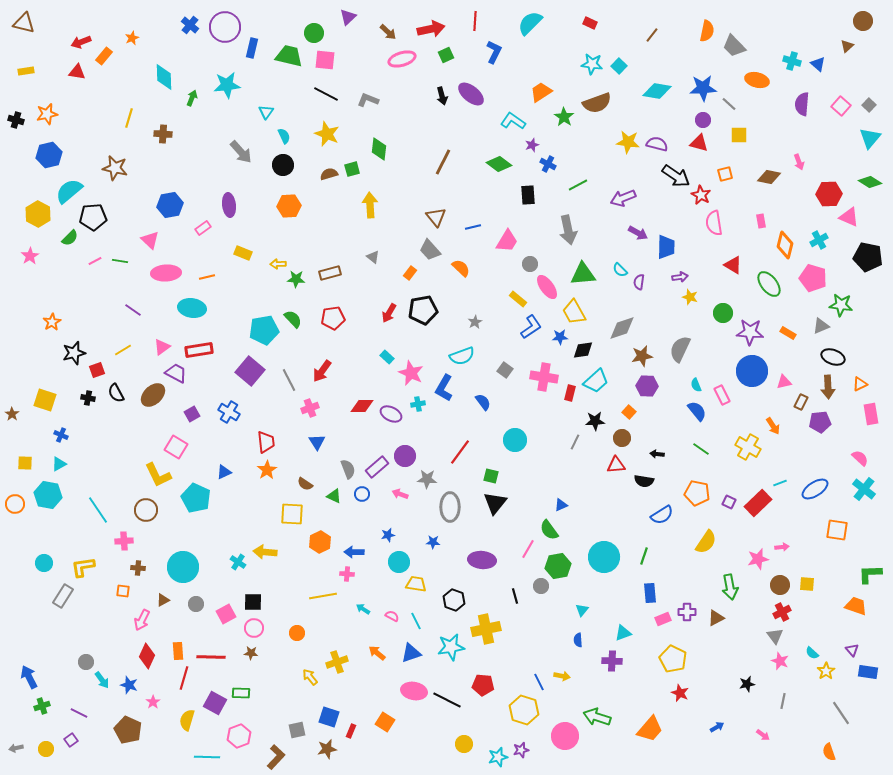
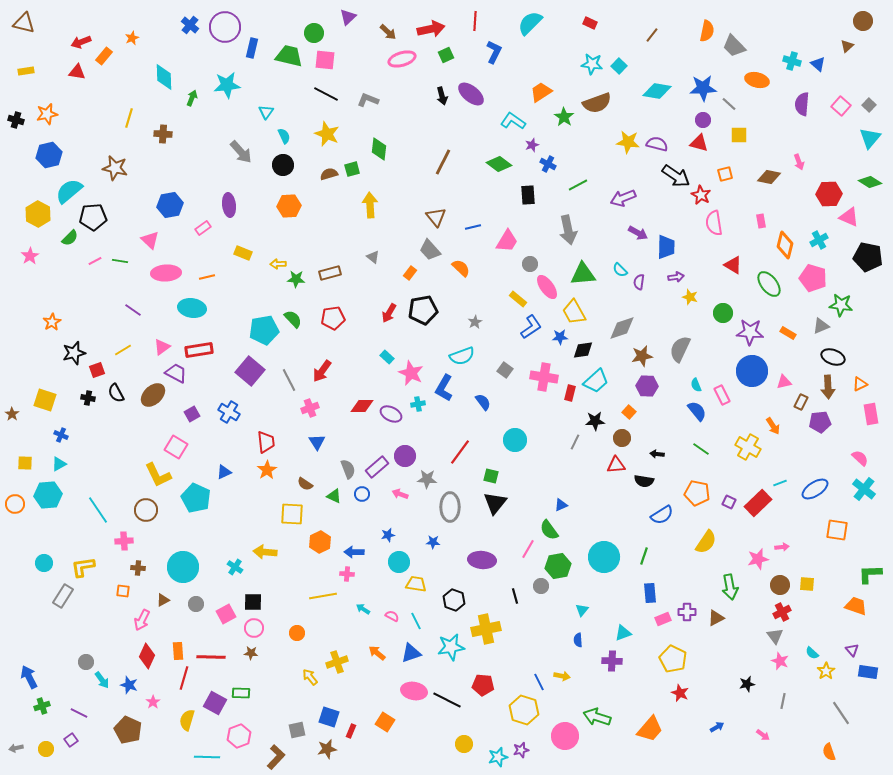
purple arrow at (680, 277): moved 4 px left
cyan hexagon at (48, 495): rotated 16 degrees counterclockwise
cyan cross at (238, 562): moved 3 px left, 5 px down
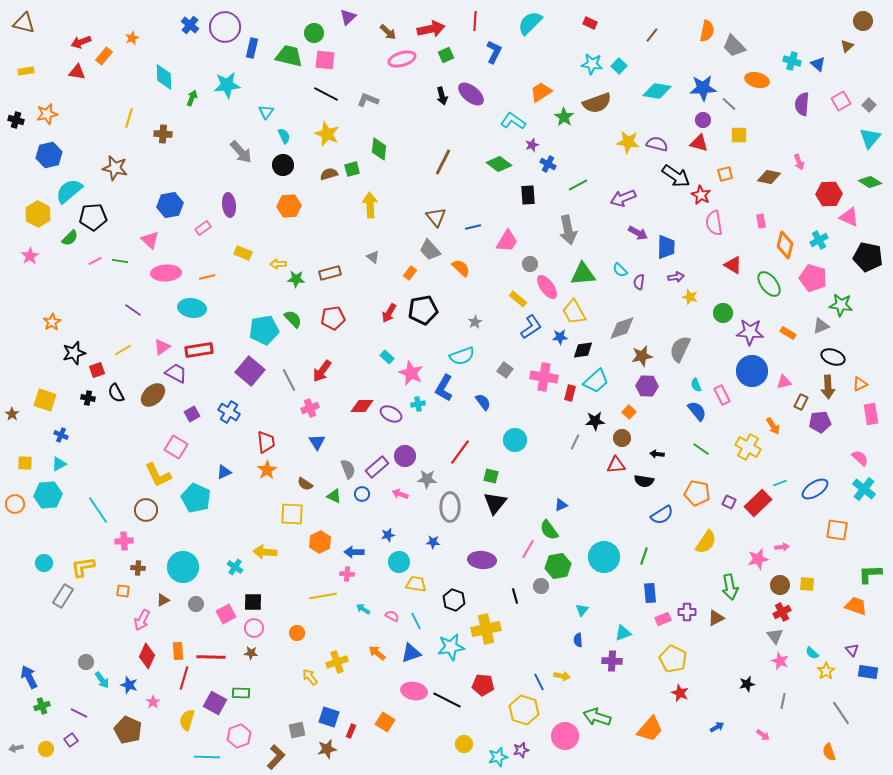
pink square at (841, 106): moved 5 px up; rotated 18 degrees clockwise
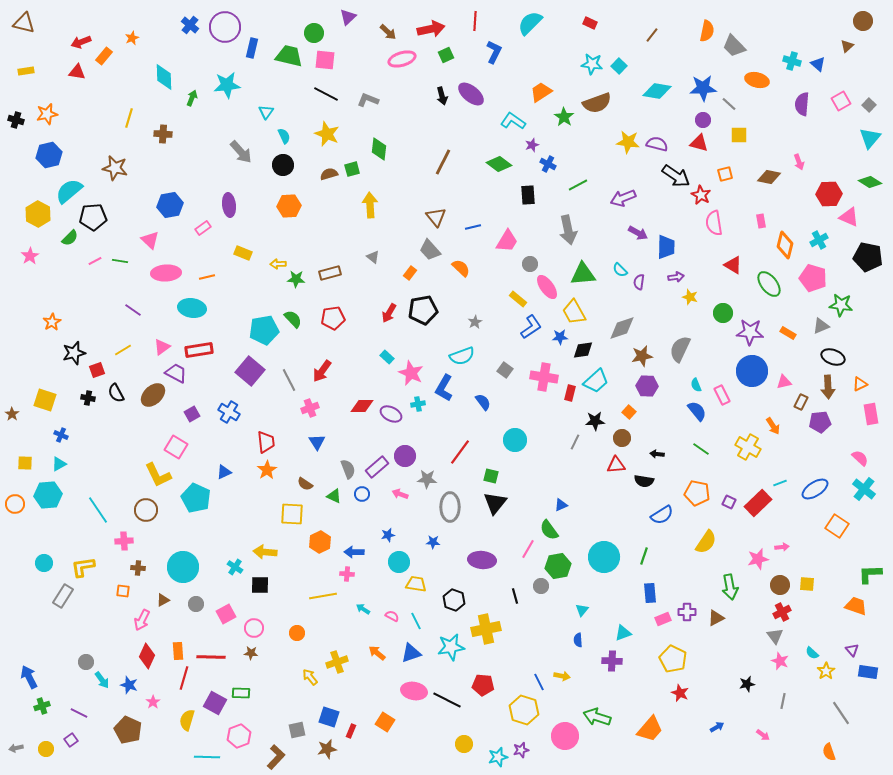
orange square at (837, 530): moved 4 px up; rotated 25 degrees clockwise
black square at (253, 602): moved 7 px right, 17 px up
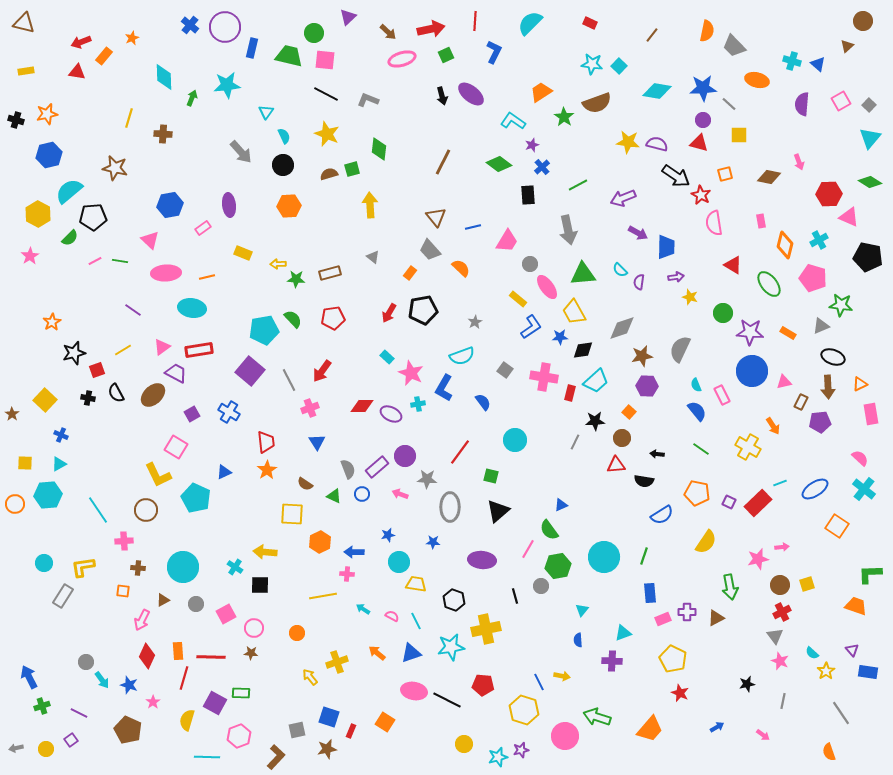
blue cross at (548, 164): moved 6 px left, 3 px down; rotated 21 degrees clockwise
yellow square at (45, 400): rotated 25 degrees clockwise
black triangle at (495, 503): moved 3 px right, 8 px down; rotated 10 degrees clockwise
yellow square at (807, 584): rotated 21 degrees counterclockwise
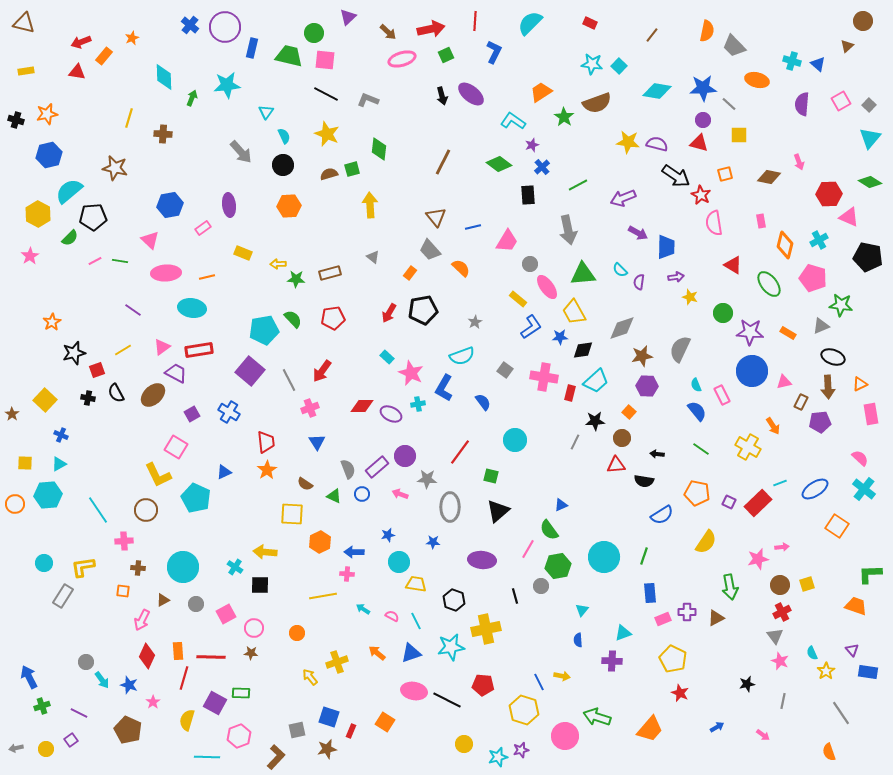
cyan semicircle at (812, 653): rotated 24 degrees clockwise
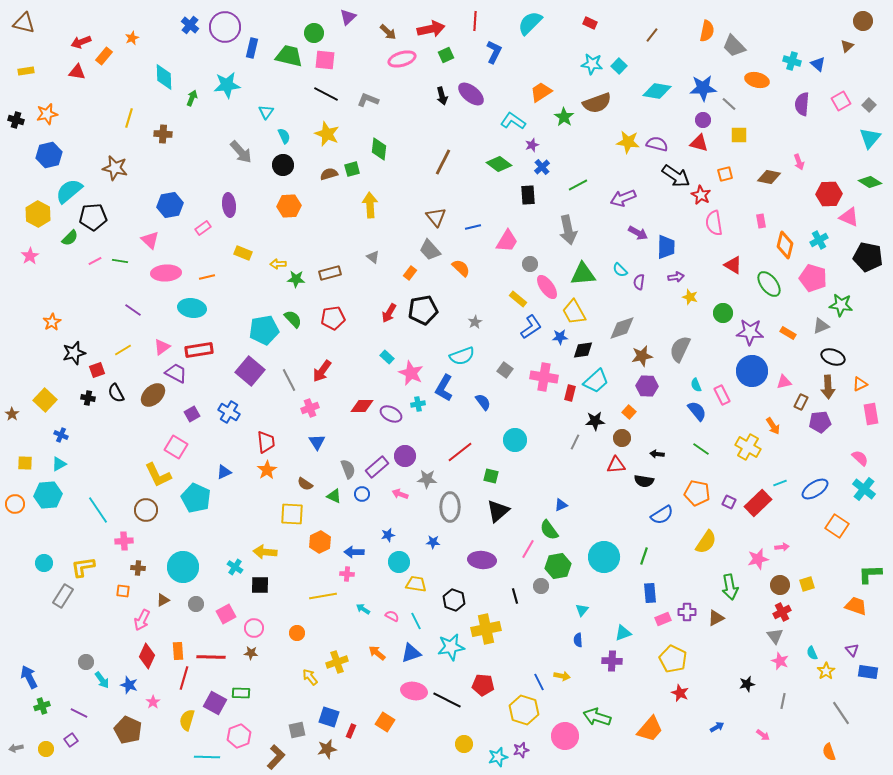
red line at (460, 452): rotated 16 degrees clockwise
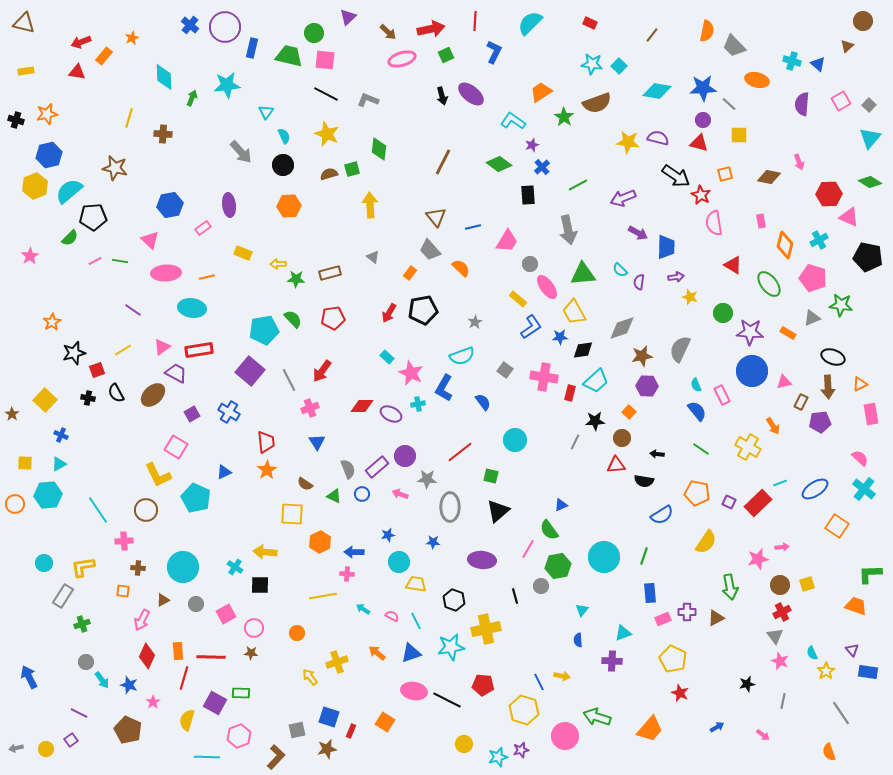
purple semicircle at (657, 144): moved 1 px right, 6 px up
yellow hexagon at (38, 214): moved 3 px left, 28 px up; rotated 10 degrees clockwise
gray triangle at (821, 326): moved 9 px left, 8 px up
green cross at (42, 706): moved 40 px right, 82 px up
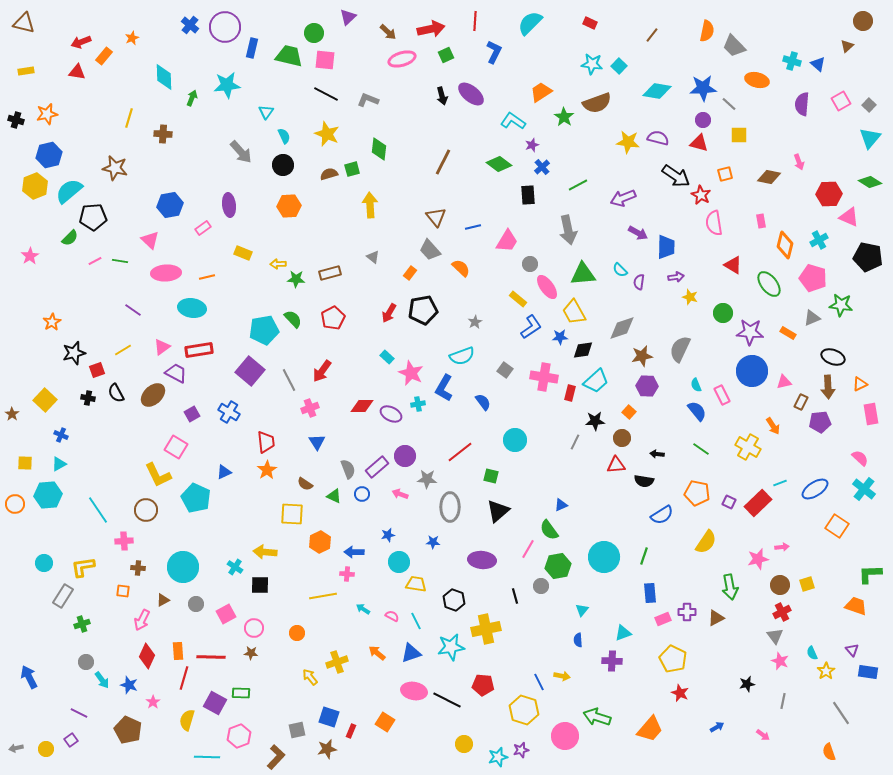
red pentagon at (333, 318): rotated 20 degrees counterclockwise
